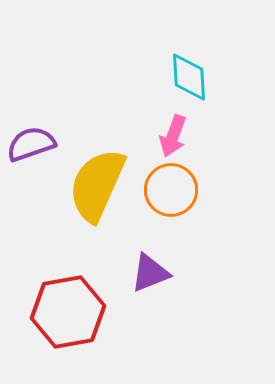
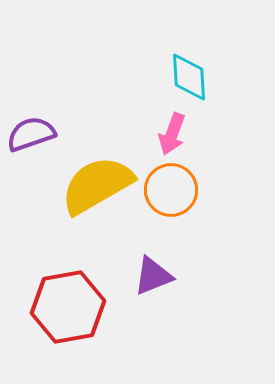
pink arrow: moved 1 px left, 2 px up
purple semicircle: moved 10 px up
yellow semicircle: rotated 36 degrees clockwise
purple triangle: moved 3 px right, 3 px down
red hexagon: moved 5 px up
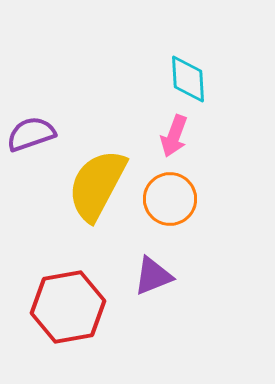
cyan diamond: moved 1 px left, 2 px down
pink arrow: moved 2 px right, 2 px down
yellow semicircle: rotated 32 degrees counterclockwise
orange circle: moved 1 px left, 9 px down
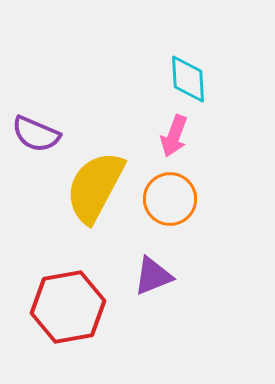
purple semicircle: moved 5 px right; rotated 138 degrees counterclockwise
yellow semicircle: moved 2 px left, 2 px down
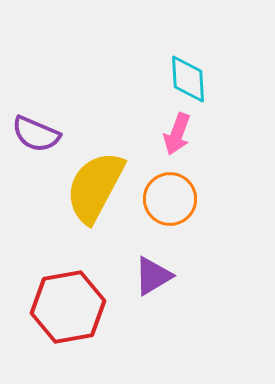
pink arrow: moved 3 px right, 2 px up
purple triangle: rotated 9 degrees counterclockwise
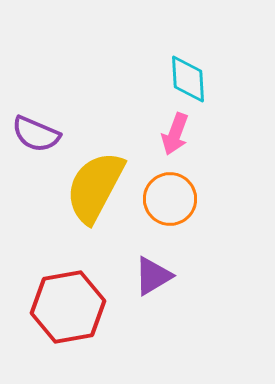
pink arrow: moved 2 px left
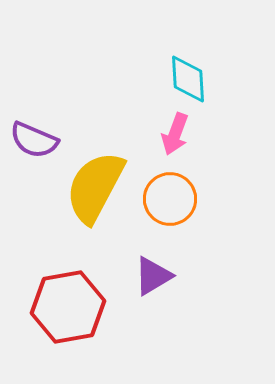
purple semicircle: moved 2 px left, 6 px down
